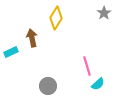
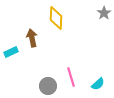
yellow diamond: rotated 30 degrees counterclockwise
pink line: moved 16 px left, 11 px down
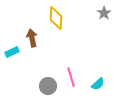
cyan rectangle: moved 1 px right
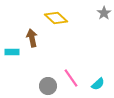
yellow diamond: rotated 50 degrees counterclockwise
cyan rectangle: rotated 24 degrees clockwise
pink line: moved 1 px down; rotated 18 degrees counterclockwise
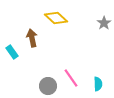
gray star: moved 10 px down
cyan rectangle: rotated 56 degrees clockwise
cyan semicircle: rotated 48 degrees counterclockwise
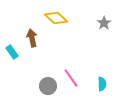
cyan semicircle: moved 4 px right
